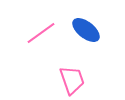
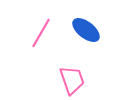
pink line: rotated 24 degrees counterclockwise
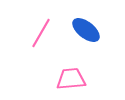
pink trapezoid: moved 1 px left, 1 px up; rotated 76 degrees counterclockwise
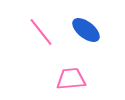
pink line: moved 1 px up; rotated 68 degrees counterclockwise
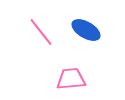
blue ellipse: rotated 8 degrees counterclockwise
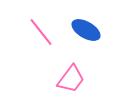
pink trapezoid: rotated 132 degrees clockwise
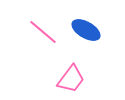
pink line: moved 2 px right; rotated 12 degrees counterclockwise
